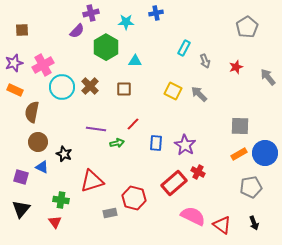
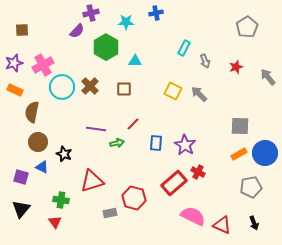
red triangle at (222, 225): rotated 12 degrees counterclockwise
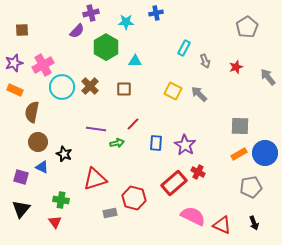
red triangle at (92, 181): moved 3 px right, 2 px up
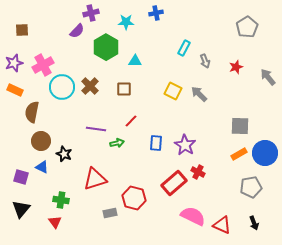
red line at (133, 124): moved 2 px left, 3 px up
brown circle at (38, 142): moved 3 px right, 1 px up
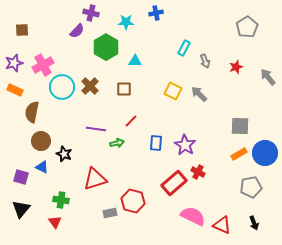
purple cross at (91, 13): rotated 28 degrees clockwise
red hexagon at (134, 198): moved 1 px left, 3 px down
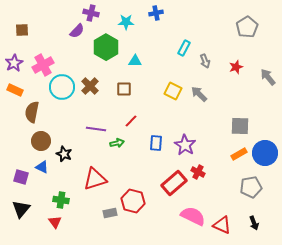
purple star at (14, 63): rotated 12 degrees counterclockwise
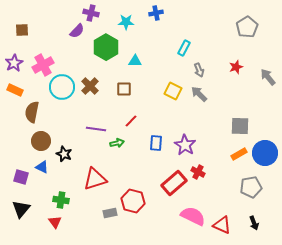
gray arrow at (205, 61): moved 6 px left, 9 px down
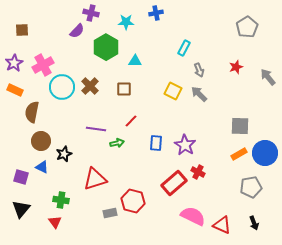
black star at (64, 154): rotated 28 degrees clockwise
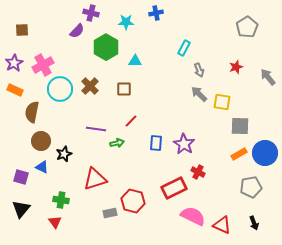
cyan circle at (62, 87): moved 2 px left, 2 px down
yellow square at (173, 91): moved 49 px right, 11 px down; rotated 18 degrees counterclockwise
purple star at (185, 145): moved 1 px left, 1 px up
red rectangle at (174, 183): moved 5 px down; rotated 15 degrees clockwise
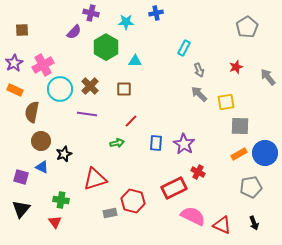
purple semicircle at (77, 31): moved 3 px left, 1 px down
yellow square at (222, 102): moved 4 px right; rotated 18 degrees counterclockwise
purple line at (96, 129): moved 9 px left, 15 px up
